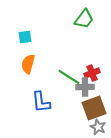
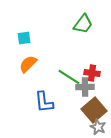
green trapezoid: moved 1 px left, 5 px down
cyan square: moved 1 px left, 1 px down
orange semicircle: rotated 30 degrees clockwise
red cross: rotated 28 degrees clockwise
blue L-shape: moved 3 px right
brown square: moved 2 px down; rotated 20 degrees counterclockwise
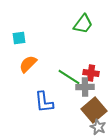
cyan square: moved 5 px left
red cross: moved 1 px left
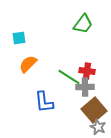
red cross: moved 4 px left, 2 px up
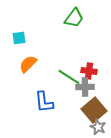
green trapezoid: moved 9 px left, 6 px up
red cross: moved 2 px right
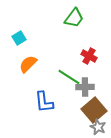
cyan square: rotated 24 degrees counterclockwise
red cross: moved 15 px up; rotated 21 degrees clockwise
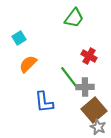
green line: rotated 20 degrees clockwise
